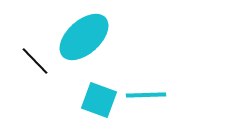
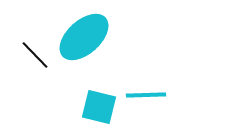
black line: moved 6 px up
cyan square: moved 7 px down; rotated 6 degrees counterclockwise
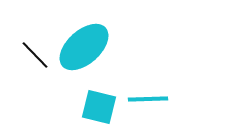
cyan ellipse: moved 10 px down
cyan line: moved 2 px right, 4 px down
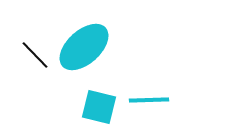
cyan line: moved 1 px right, 1 px down
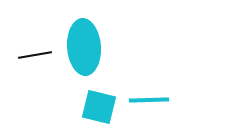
cyan ellipse: rotated 52 degrees counterclockwise
black line: rotated 56 degrees counterclockwise
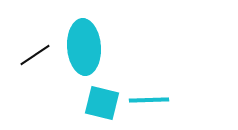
black line: rotated 24 degrees counterclockwise
cyan square: moved 3 px right, 4 px up
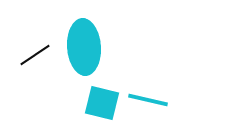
cyan line: moved 1 px left; rotated 15 degrees clockwise
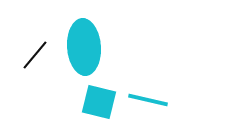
black line: rotated 16 degrees counterclockwise
cyan square: moved 3 px left, 1 px up
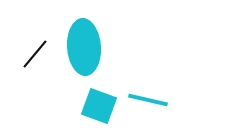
black line: moved 1 px up
cyan square: moved 4 px down; rotated 6 degrees clockwise
